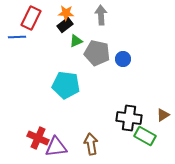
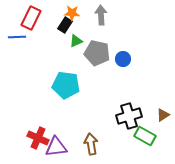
orange star: moved 6 px right
black rectangle: rotated 21 degrees counterclockwise
black cross: moved 2 px up; rotated 25 degrees counterclockwise
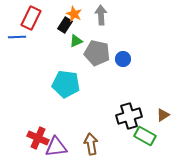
orange star: moved 2 px right, 1 px down; rotated 21 degrees clockwise
cyan pentagon: moved 1 px up
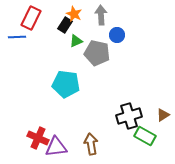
blue circle: moved 6 px left, 24 px up
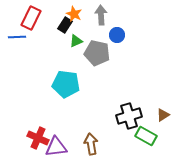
green rectangle: moved 1 px right
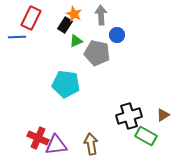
purple triangle: moved 2 px up
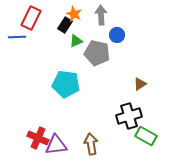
brown triangle: moved 23 px left, 31 px up
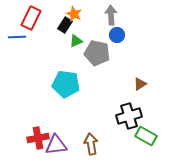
gray arrow: moved 10 px right
red cross: rotated 35 degrees counterclockwise
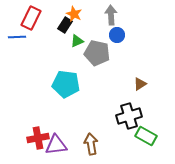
green triangle: moved 1 px right
